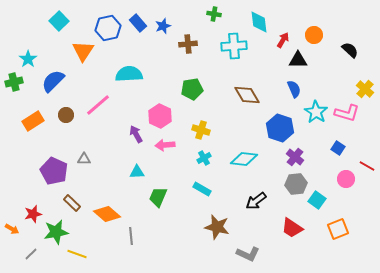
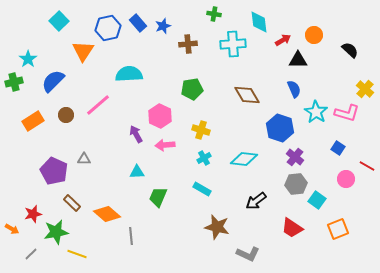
red arrow at (283, 40): rotated 28 degrees clockwise
cyan cross at (234, 46): moved 1 px left, 2 px up
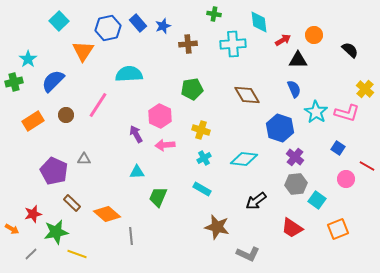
pink line at (98, 105): rotated 16 degrees counterclockwise
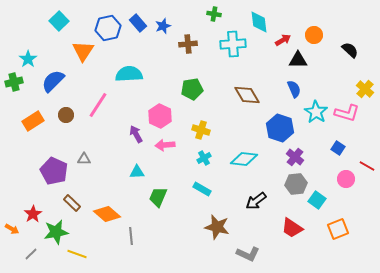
red star at (33, 214): rotated 18 degrees counterclockwise
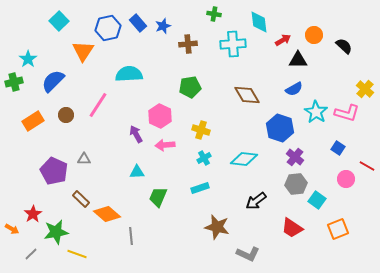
black semicircle at (350, 50): moved 6 px left, 4 px up
green pentagon at (192, 89): moved 2 px left, 2 px up
blue semicircle at (294, 89): rotated 84 degrees clockwise
cyan rectangle at (202, 189): moved 2 px left, 1 px up; rotated 48 degrees counterclockwise
brown rectangle at (72, 203): moved 9 px right, 4 px up
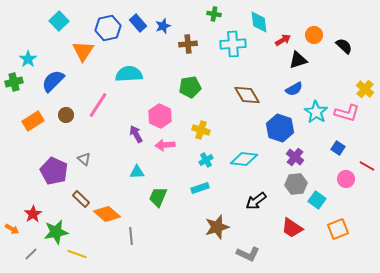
black triangle at (298, 60): rotated 18 degrees counterclockwise
cyan cross at (204, 158): moved 2 px right, 2 px down
gray triangle at (84, 159): rotated 40 degrees clockwise
brown star at (217, 227): rotated 30 degrees counterclockwise
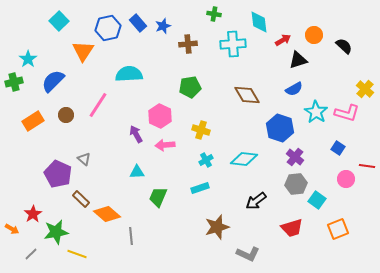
red line at (367, 166): rotated 21 degrees counterclockwise
purple pentagon at (54, 171): moved 4 px right, 3 px down
red trapezoid at (292, 228): rotated 50 degrees counterclockwise
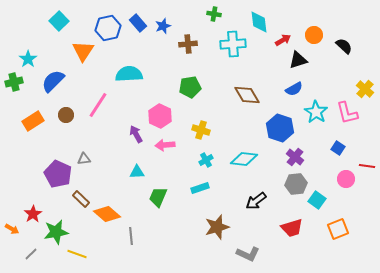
pink L-shape at (347, 113): rotated 60 degrees clockwise
gray triangle at (84, 159): rotated 48 degrees counterclockwise
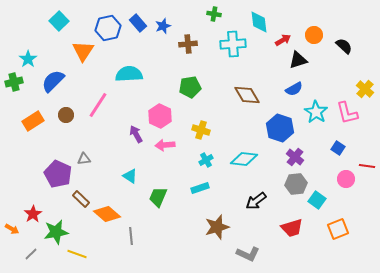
cyan triangle at (137, 172): moved 7 px left, 4 px down; rotated 35 degrees clockwise
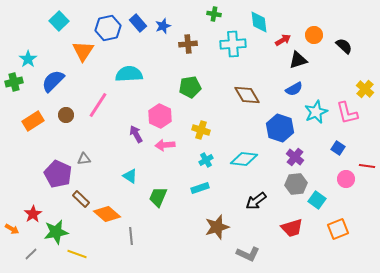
cyan star at (316, 112): rotated 15 degrees clockwise
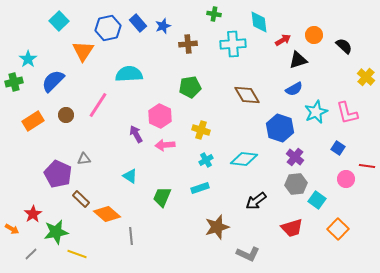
yellow cross at (365, 89): moved 1 px right, 12 px up
green trapezoid at (158, 197): moved 4 px right
orange square at (338, 229): rotated 25 degrees counterclockwise
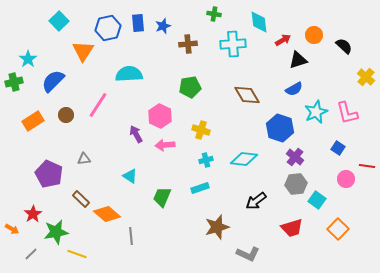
blue rectangle at (138, 23): rotated 36 degrees clockwise
cyan cross at (206, 160): rotated 16 degrees clockwise
purple pentagon at (58, 174): moved 9 px left
